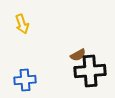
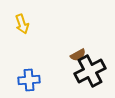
black cross: rotated 24 degrees counterclockwise
blue cross: moved 4 px right
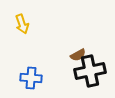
black cross: rotated 16 degrees clockwise
blue cross: moved 2 px right, 2 px up; rotated 10 degrees clockwise
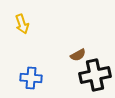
black cross: moved 5 px right, 4 px down
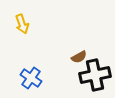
brown semicircle: moved 1 px right, 2 px down
blue cross: rotated 30 degrees clockwise
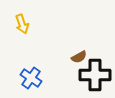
black cross: rotated 12 degrees clockwise
